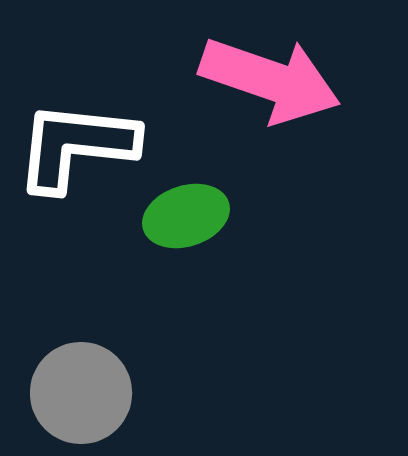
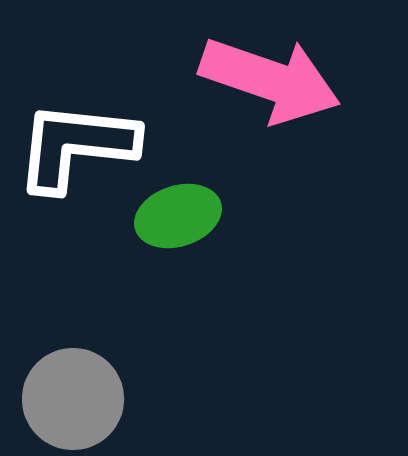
green ellipse: moved 8 px left
gray circle: moved 8 px left, 6 px down
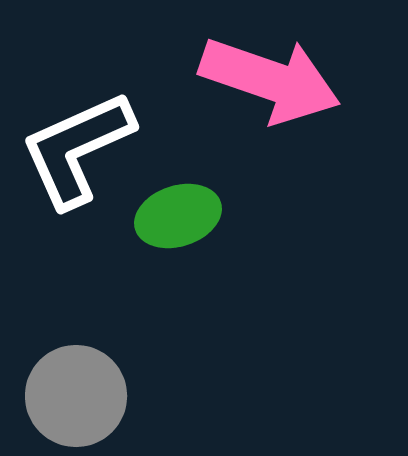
white L-shape: moved 1 px right, 3 px down; rotated 30 degrees counterclockwise
gray circle: moved 3 px right, 3 px up
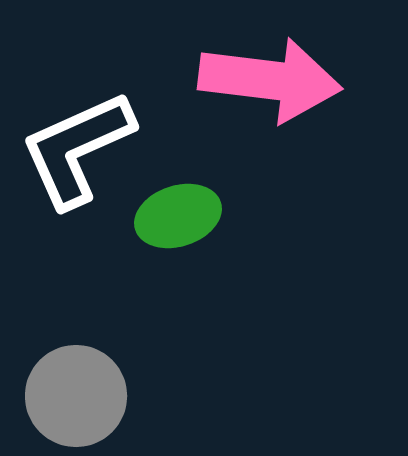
pink arrow: rotated 12 degrees counterclockwise
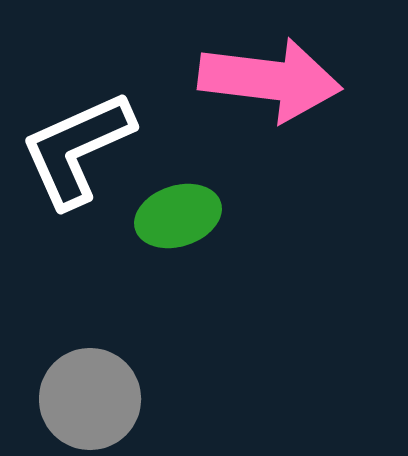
gray circle: moved 14 px right, 3 px down
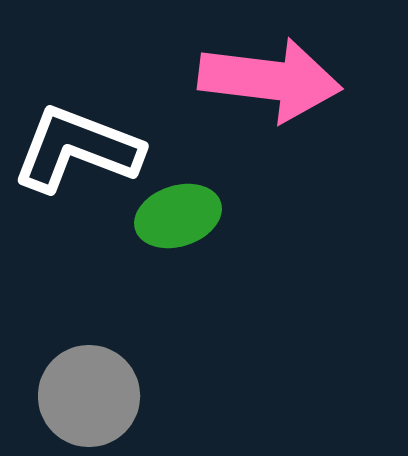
white L-shape: rotated 45 degrees clockwise
gray circle: moved 1 px left, 3 px up
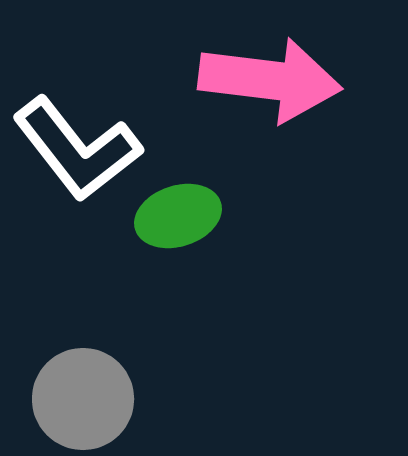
white L-shape: rotated 149 degrees counterclockwise
gray circle: moved 6 px left, 3 px down
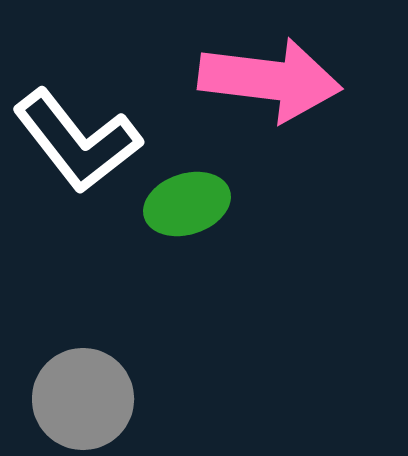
white L-shape: moved 8 px up
green ellipse: moved 9 px right, 12 px up
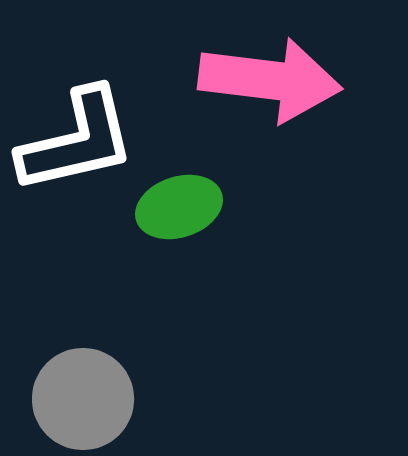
white L-shape: rotated 65 degrees counterclockwise
green ellipse: moved 8 px left, 3 px down
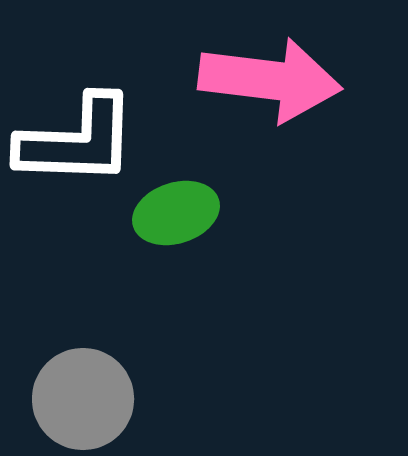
white L-shape: rotated 15 degrees clockwise
green ellipse: moved 3 px left, 6 px down
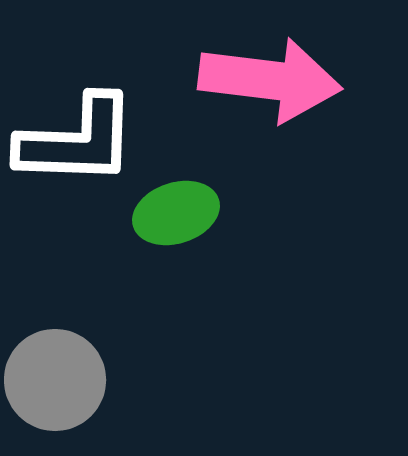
gray circle: moved 28 px left, 19 px up
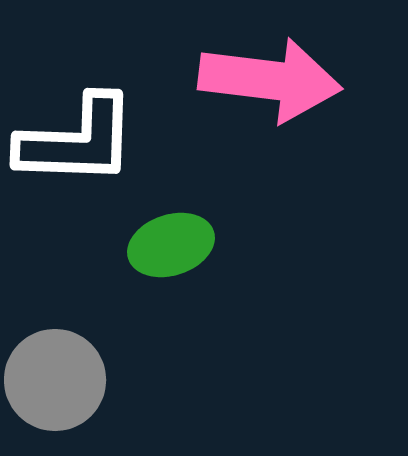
green ellipse: moved 5 px left, 32 px down
